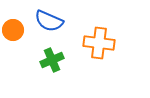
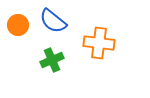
blue semicircle: moved 4 px right; rotated 16 degrees clockwise
orange circle: moved 5 px right, 5 px up
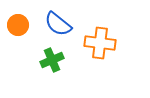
blue semicircle: moved 5 px right, 3 px down
orange cross: moved 1 px right
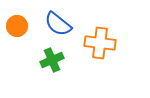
orange circle: moved 1 px left, 1 px down
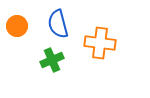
blue semicircle: rotated 36 degrees clockwise
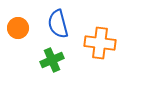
orange circle: moved 1 px right, 2 px down
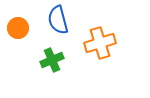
blue semicircle: moved 4 px up
orange cross: rotated 24 degrees counterclockwise
